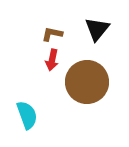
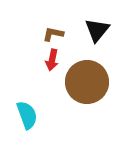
black triangle: moved 1 px down
brown L-shape: moved 1 px right
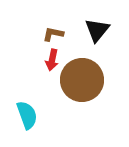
brown circle: moved 5 px left, 2 px up
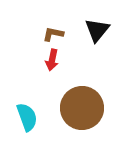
brown circle: moved 28 px down
cyan semicircle: moved 2 px down
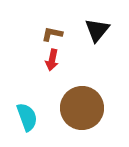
brown L-shape: moved 1 px left
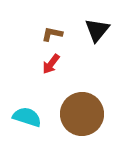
red arrow: moved 1 px left, 4 px down; rotated 25 degrees clockwise
brown circle: moved 6 px down
cyan semicircle: rotated 52 degrees counterclockwise
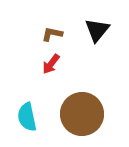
cyan semicircle: rotated 120 degrees counterclockwise
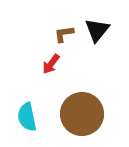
brown L-shape: moved 12 px right; rotated 20 degrees counterclockwise
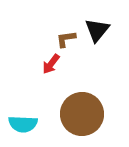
brown L-shape: moved 2 px right, 5 px down
cyan semicircle: moved 4 px left, 7 px down; rotated 76 degrees counterclockwise
